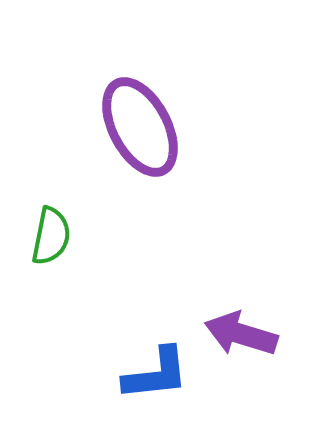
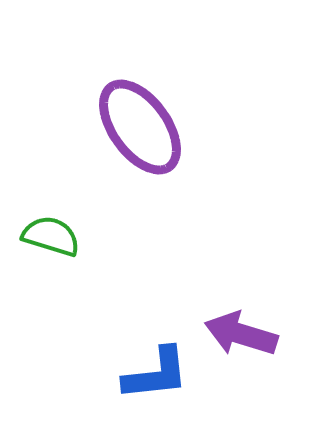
purple ellipse: rotated 8 degrees counterclockwise
green semicircle: rotated 84 degrees counterclockwise
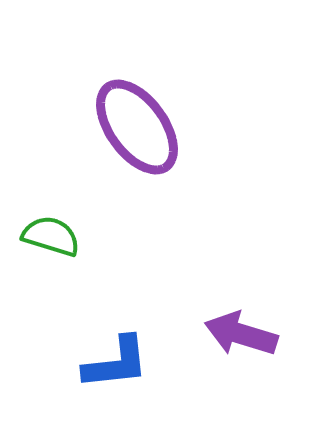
purple ellipse: moved 3 px left
blue L-shape: moved 40 px left, 11 px up
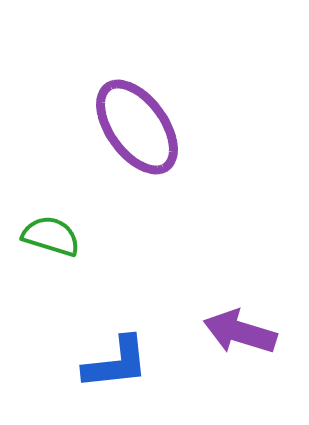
purple arrow: moved 1 px left, 2 px up
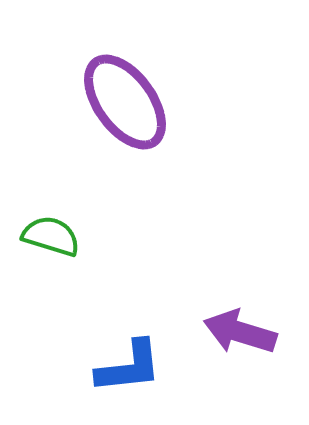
purple ellipse: moved 12 px left, 25 px up
blue L-shape: moved 13 px right, 4 px down
